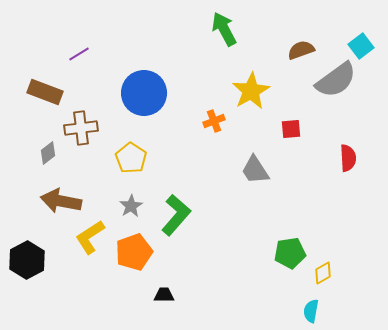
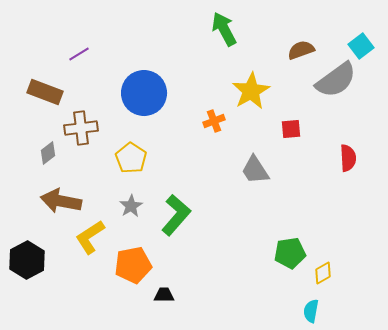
orange pentagon: moved 1 px left, 13 px down; rotated 9 degrees clockwise
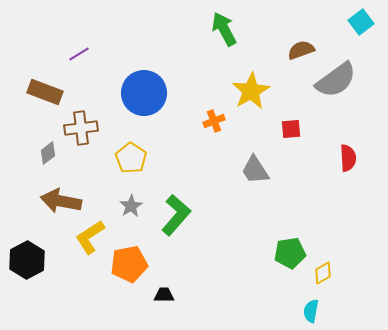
cyan square: moved 24 px up
orange pentagon: moved 4 px left, 1 px up
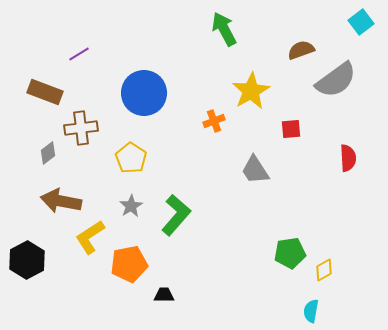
yellow diamond: moved 1 px right, 3 px up
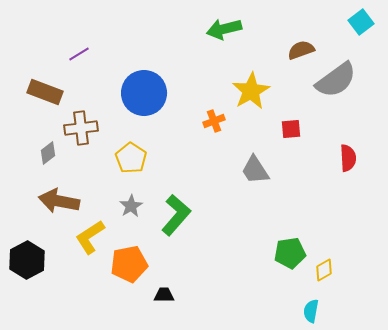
green arrow: rotated 76 degrees counterclockwise
brown arrow: moved 2 px left
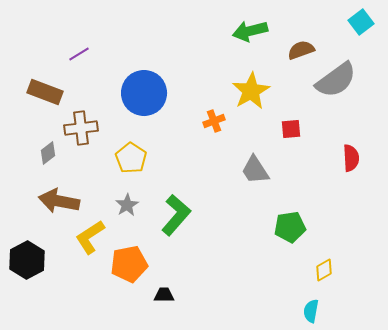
green arrow: moved 26 px right, 2 px down
red semicircle: moved 3 px right
gray star: moved 4 px left, 1 px up
green pentagon: moved 26 px up
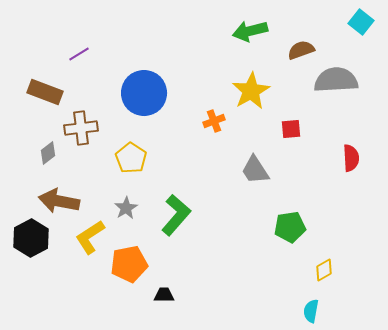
cyan square: rotated 15 degrees counterclockwise
gray semicircle: rotated 147 degrees counterclockwise
gray star: moved 1 px left, 3 px down
black hexagon: moved 4 px right, 22 px up
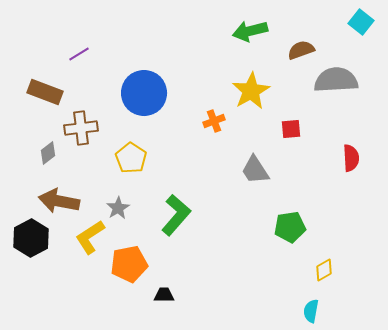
gray star: moved 8 px left
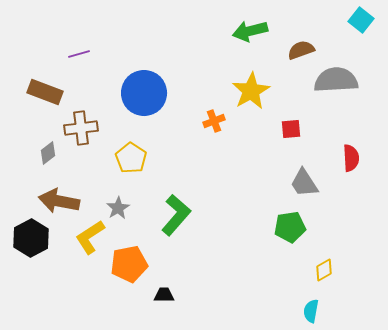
cyan square: moved 2 px up
purple line: rotated 15 degrees clockwise
gray trapezoid: moved 49 px right, 13 px down
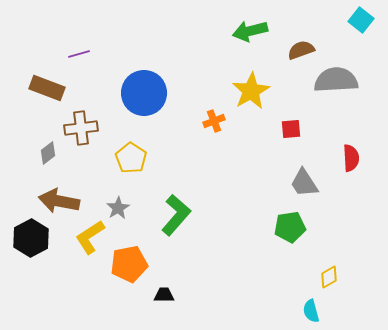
brown rectangle: moved 2 px right, 4 px up
yellow diamond: moved 5 px right, 7 px down
cyan semicircle: rotated 25 degrees counterclockwise
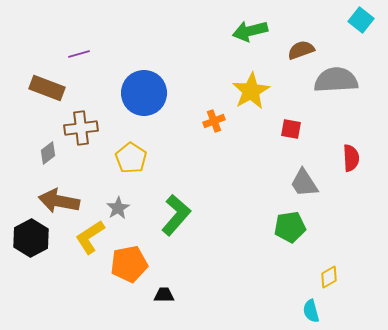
red square: rotated 15 degrees clockwise
